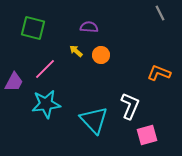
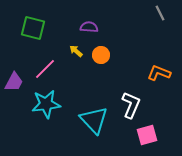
white L-shape: moved 1 px right, 1 px up
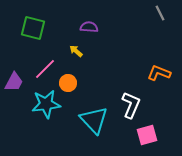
orange circle: moved 33 px left, 28 px down
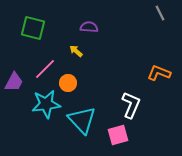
cyan triangle: moved 12 px left
pink square: moved 29 px left
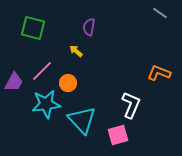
gray line: rotated 28 degrees counterclockwise
purple semicircle: rotated 84 degrees counterclockwise
pink line: moved 3 px left, 2 px down
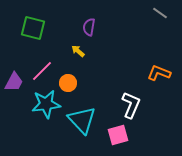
yellow arrow: moved 2 px right
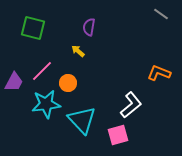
gray line: moved 1 px right, 1 px down
white L-shape: rotated 28 degrees clockwise
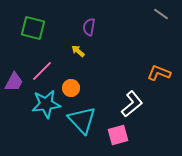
orange circle: moved 3 px right, 5 px down
white L-shape: moved 1 px right, 1 px up
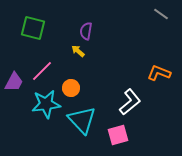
purple semicircle: moved 3 px left, 4 px down
white L-shape: moved 2 px left, 2 px up
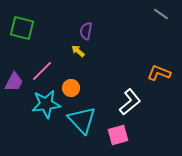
green square: moved 11 px left
